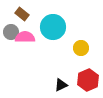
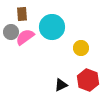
brown rectangle: rotated 48 degrees clockwise
cyan circle: moved 1 px left
pink semicircle: rotated 36 degrees counterclockwise
red hexagon: rotated 15 degrees counterclockwise
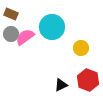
brown rectangle: moved 11 px left; rotated 64 degrees counterclockwise
gray circle: moved 2 px down
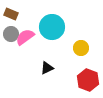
black triangle: moved 14 px left, 17 px up
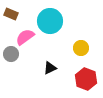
cyan circle: moved 2 px left, 6 px up
gray circle: moved 20 px down
black triangle: moved 3 px right
red hexagon: moved 2 px left, 1 px up
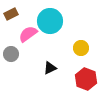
brown rectangle: rotated 48 degrees counterclockwise
pink semicircle: moved 3 px right, 3 px up
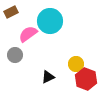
brown rectangle: moved 2 px up
yellow circle: moved 5 px left, 16 px down
gray circle: moved 4 px right, 1 px down
black triangle: moved 2 px left, 9 px down
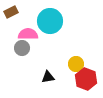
pink semicircle: rotated 36 degrees clockwise
gray circle: moved 7 px right, 7 px up
black triangle: rotated 16 degrees clockwise
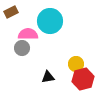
red hexagon: moved 3 px left; rotated 25 degrees clockwise
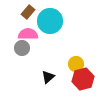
brown rectangle: moved 17 px right; rotated 24 degrees counterclockwise
black triangle: rotated 32 degrees counterclockwise
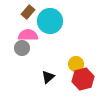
pink semicircle: moved 1 px down
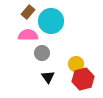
cyan circle: moved 1 px right
gray circle: moved 20 px right, 5 px down
black triangle: rotated 24 degrees counterclockwise
